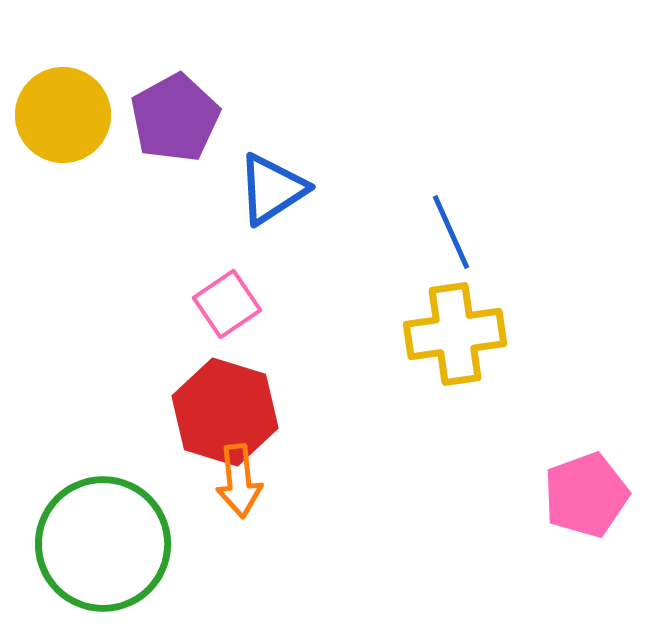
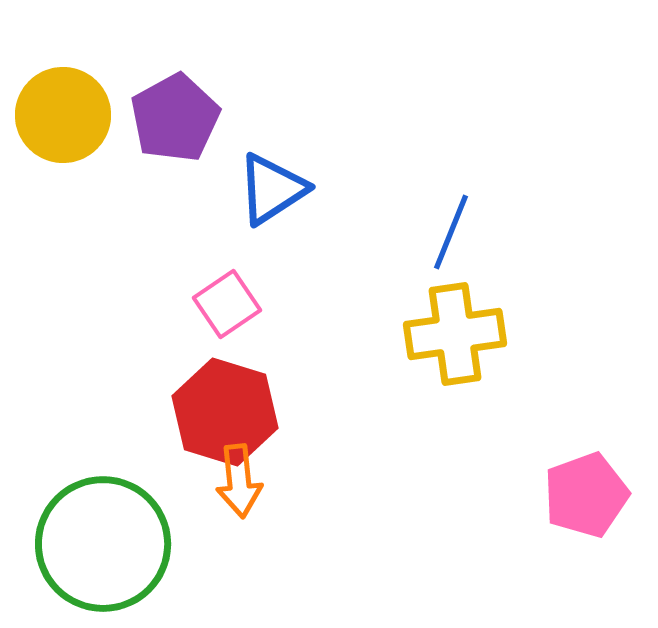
blue line: rotated 46 degrees clockwise
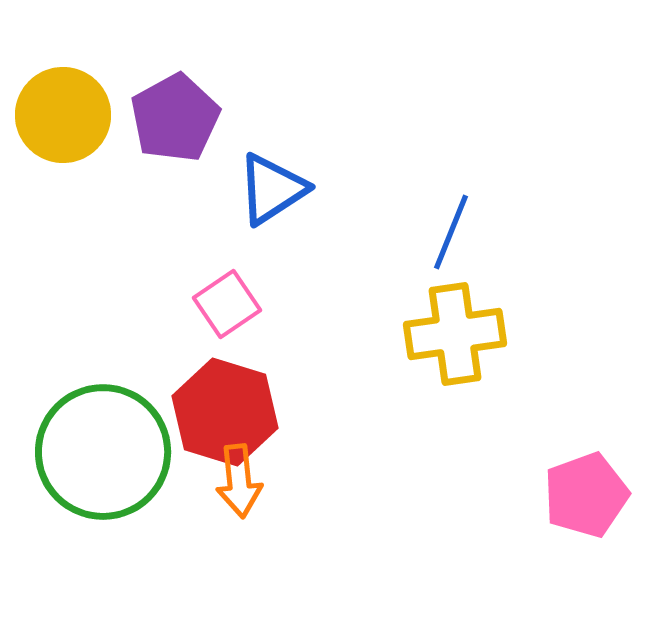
green circle: moved 92 px up
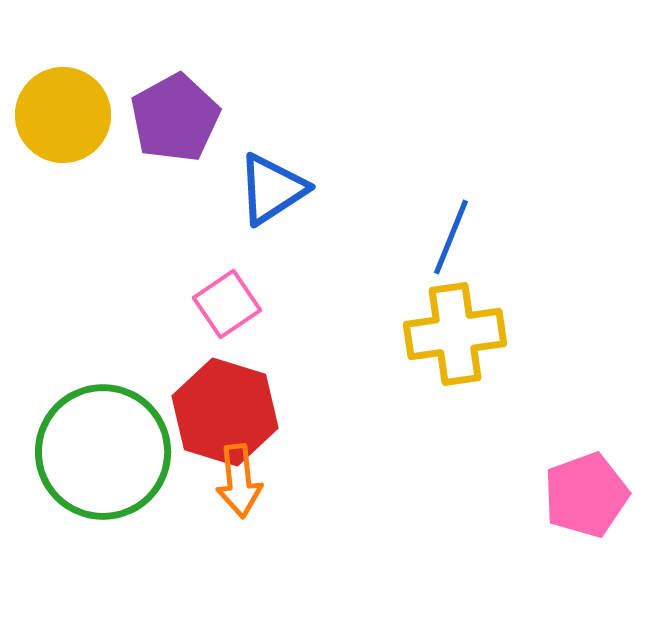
blue line: moved 5 px down
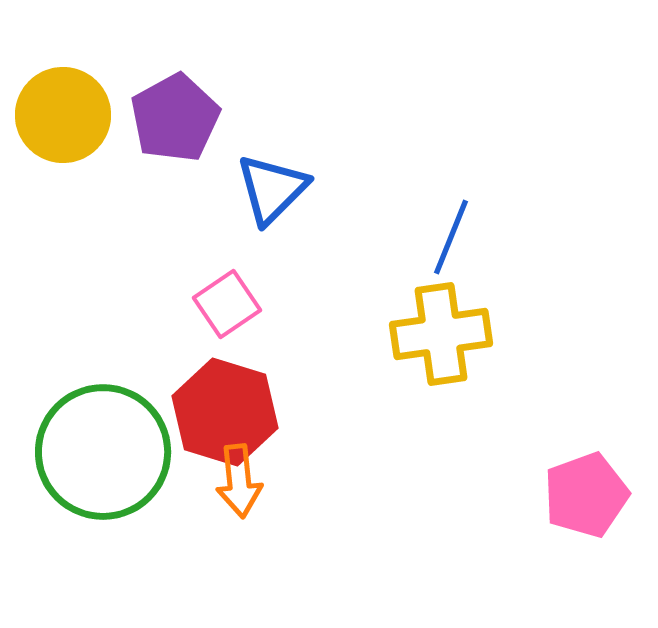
blue triangle: rotated 12 degrees counterclockwise
yellow cross: moved 14 px left
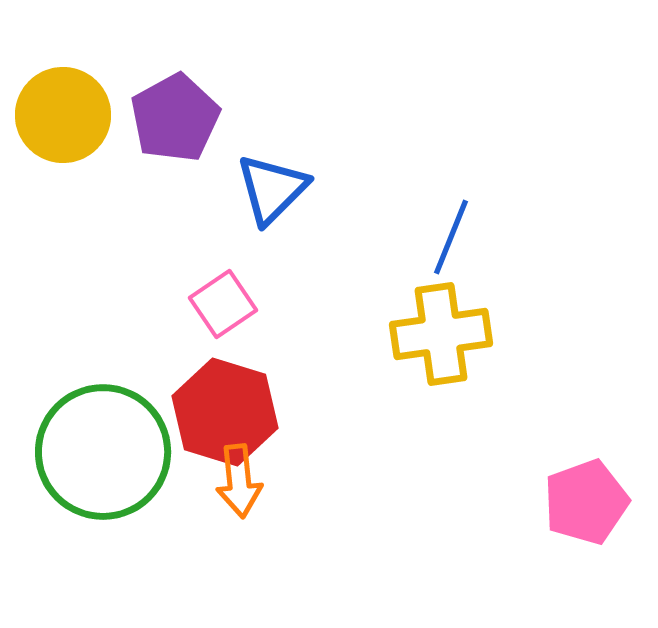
pink square: moved 4 px left
pink pentagon: moved 7 px down
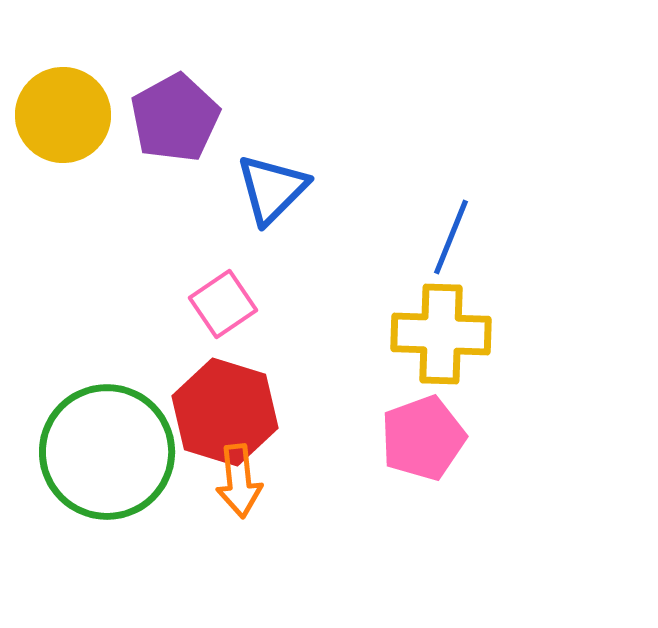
yellow cross: rotated 10 degrees clockwise
green circle: moved 4 px right
pink pentagon: moved 163 px left, 64 px up
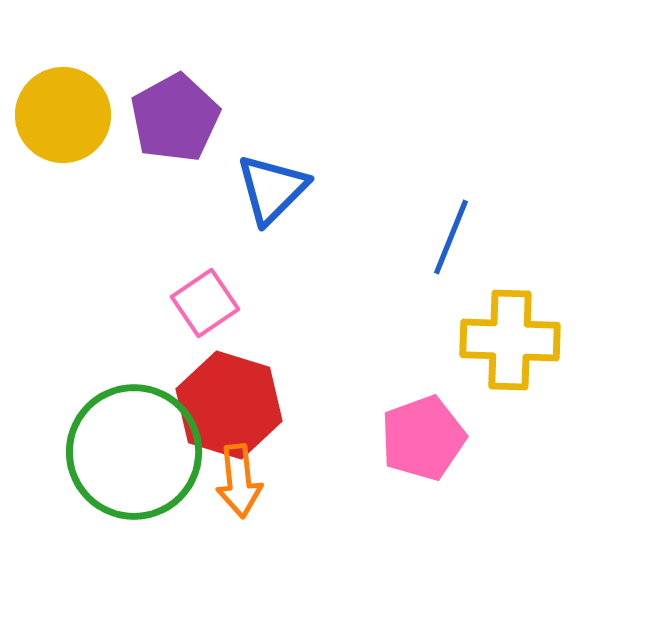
pink square: moved 18 px left, 1 px up
yellow cross: moved 69 px right, 6 px down
red hexagon: moved 4 px right, 7 px up
green circle: moved 27 px right
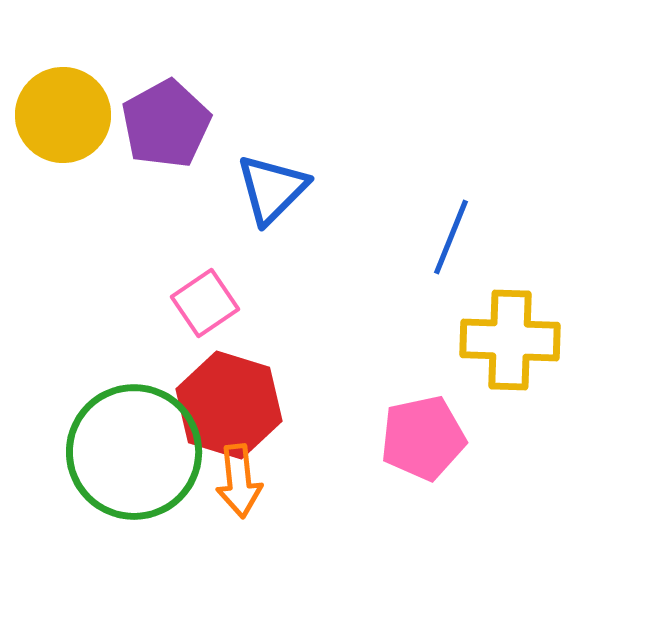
purple pentagon: moved 9 px left, 6 px down
pink pentagon: rotated 8 degrees clockwise
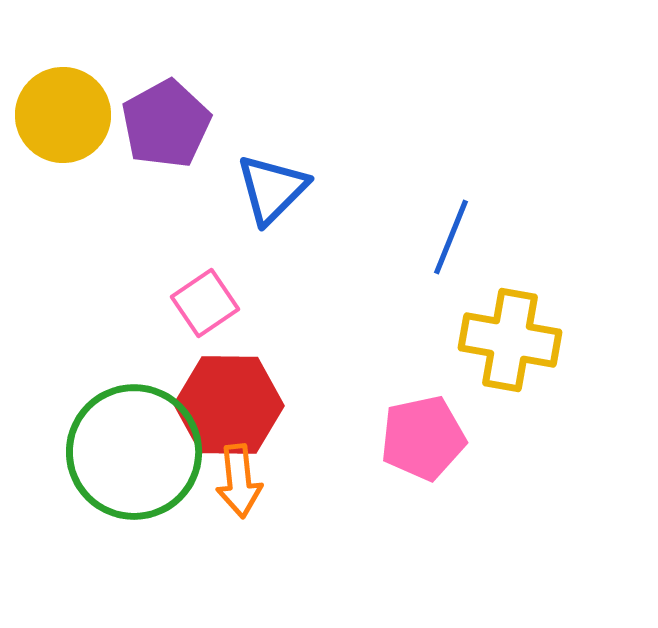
yellow cross: rotated 8 degrees clockwise
red hexagon: rotated 16 degrees counterclockwise
